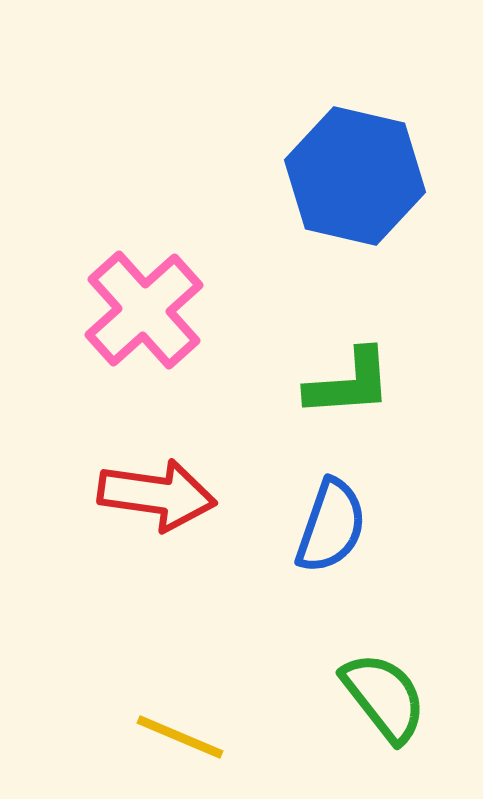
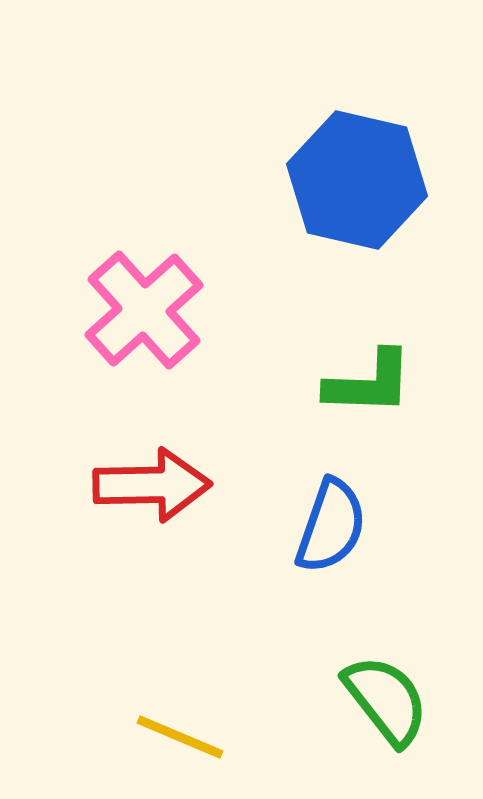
blue hexagon: moved 2 px right, 4 px down
green L-shape: moved 20 px right; rotated 6 degrees clockwise
red arrow: moved 5 px left, 10 px up; rotated 9 degrees counterclockwise
green semicircle: moved 2 px right, 3 px down
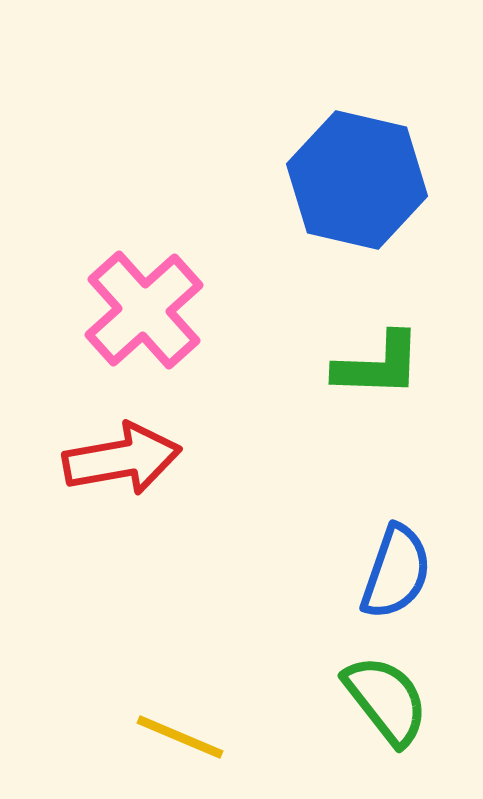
green L-shape: moved 9 px right, 18 px up
red arrow: moved 30 px left, 26 px up; rotated 9 degrees counterclockwise
blue semicircle: moved 65 px right, 46 px down
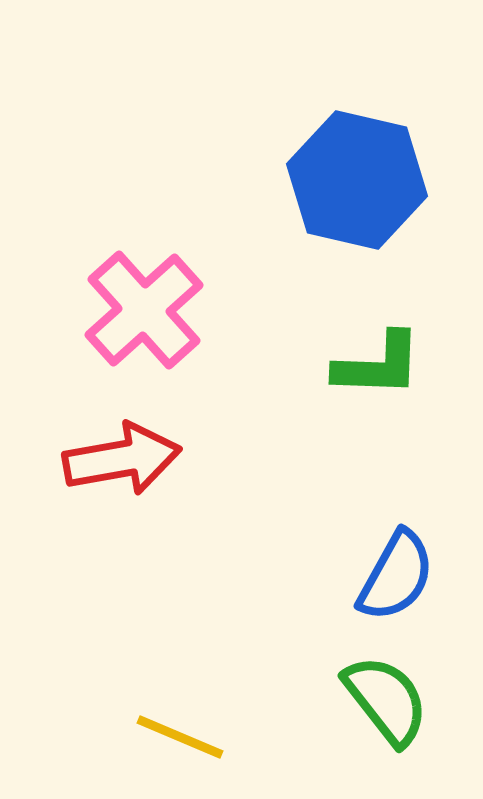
blue semicircle: moved 4 px down; rotated 10 degrees clockwise
